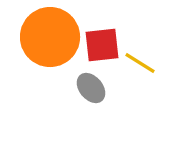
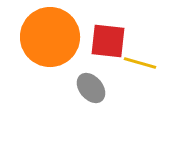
red square: moved 6 px right, 4 px up; rotated 12 degrees clockwise
yellow line: rotated 16 degrees counterclockwise
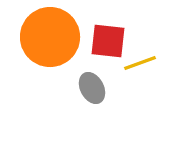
yellow line: rotated 36 degrees counterclockwise
gray ellipse: moved 1 px right; rotated 12 degrees clockwise
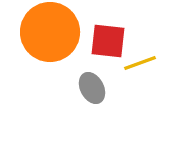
orange circle: moved 5 px up
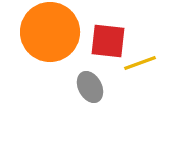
gray ellipse: moved 2 px left, 1 px up
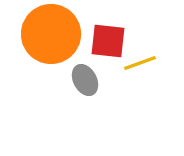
orange circle: moved 1 px right, 2 px down
gray ellipse: moved 5 px left, 7 px up
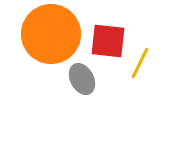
yellow line: rotated 44 degrees counterclockwise
gray ellipse: moved 3 px left, 1 px up
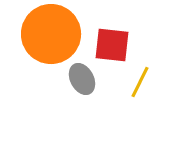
red square: moved 4 px right, 4 px down
yellow line: moved 19 px down
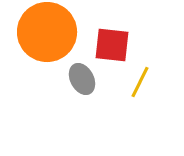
orange circle: moved 4 px left, 2 px up
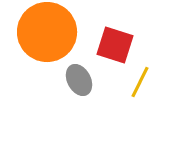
red square: moved 3 px right; rotated 12 degrees clockwise
gray ellipse: moved 3 px left, 1 px down
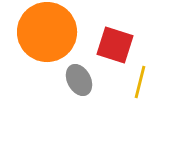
yellow line: rotated 12 degrees counterclockwise
